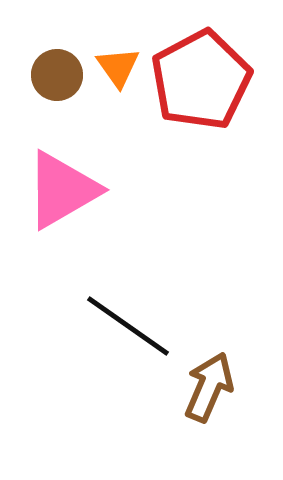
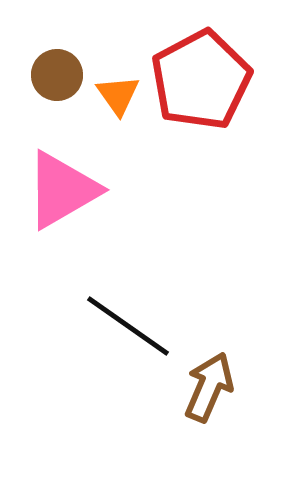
orange triangle: moved 28 px down
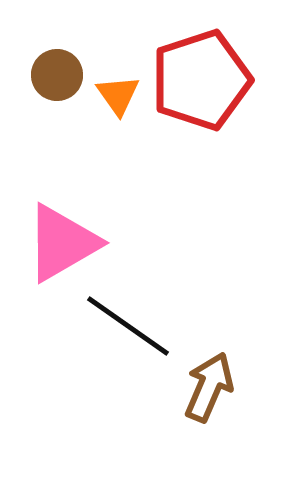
red pentagon: rotated 10 degrees clockwise
pink triangle: moved 53 px down
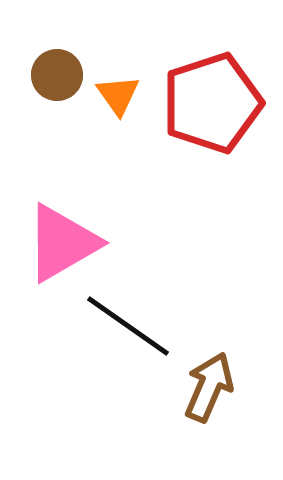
red pentagon: moved 11 px right, 23 px down
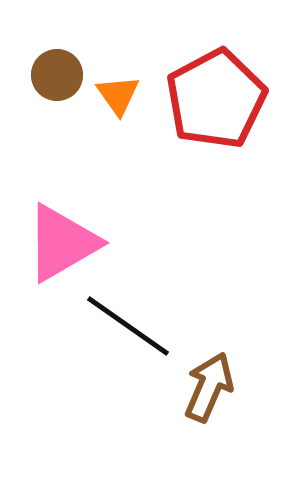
red pentagon: moved 4 px right, 4 px up; rotated 10 degrees counterclockwise
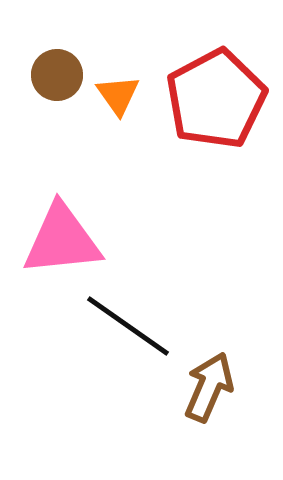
pink triangle: moved 3 px up; rotated 24 degrees clockwise
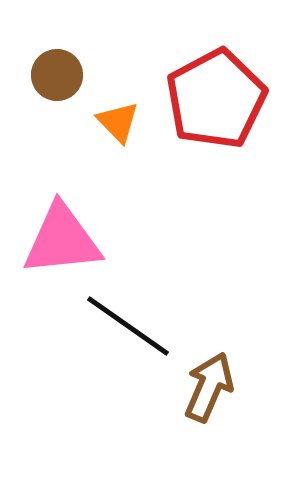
orange triangle: moved 27 px down; rotated 9 degrees counterclockwise
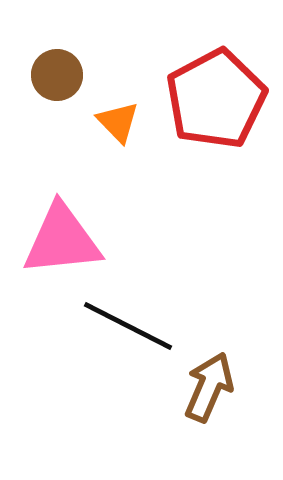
black line: rotated 8 degrees counterclockwise
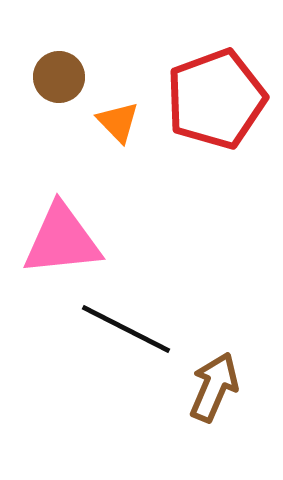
brown circle: moved 2 px right, 2 px down
red pentagon: rotated 8 degrees clockwise
black line: moved 2 px left, 3 px down
brown arrow: moved 5 px right
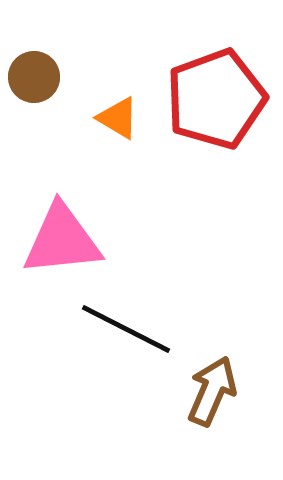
brown circle: moved 25 px left
orange triangle: moved 4 px up; rotated 15 degrees counterclockwise
brown arrow: moved 2 px left, 4 px down
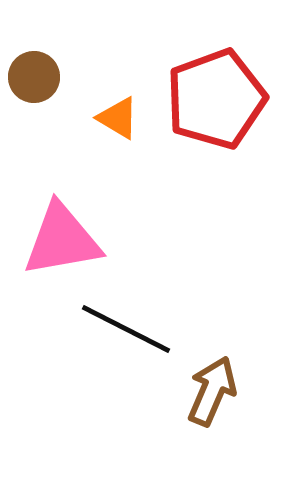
pink triangle: rotated 4 degrees counterclockwise
